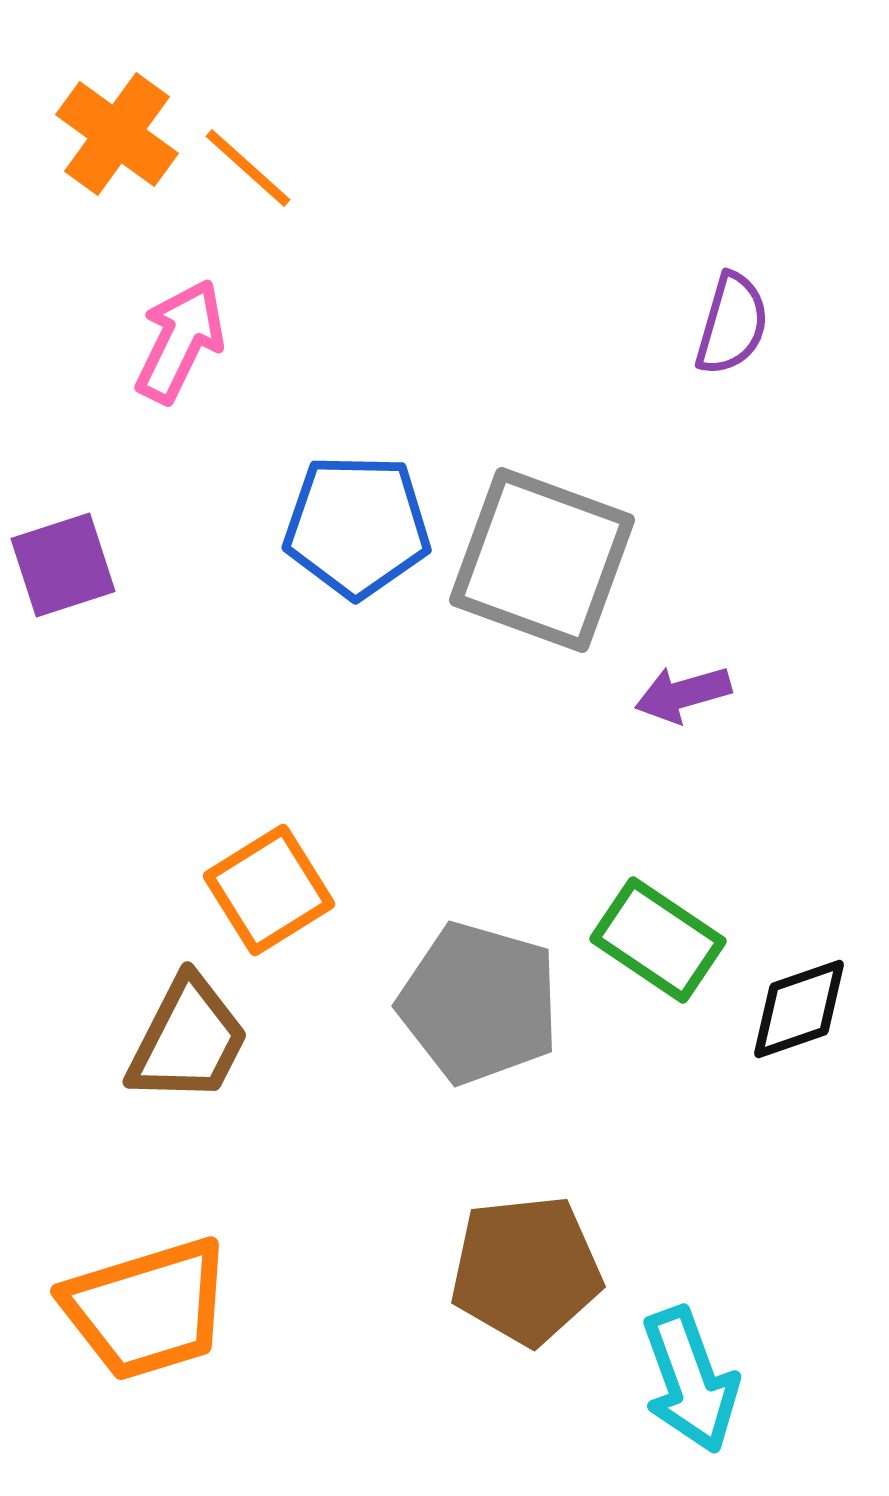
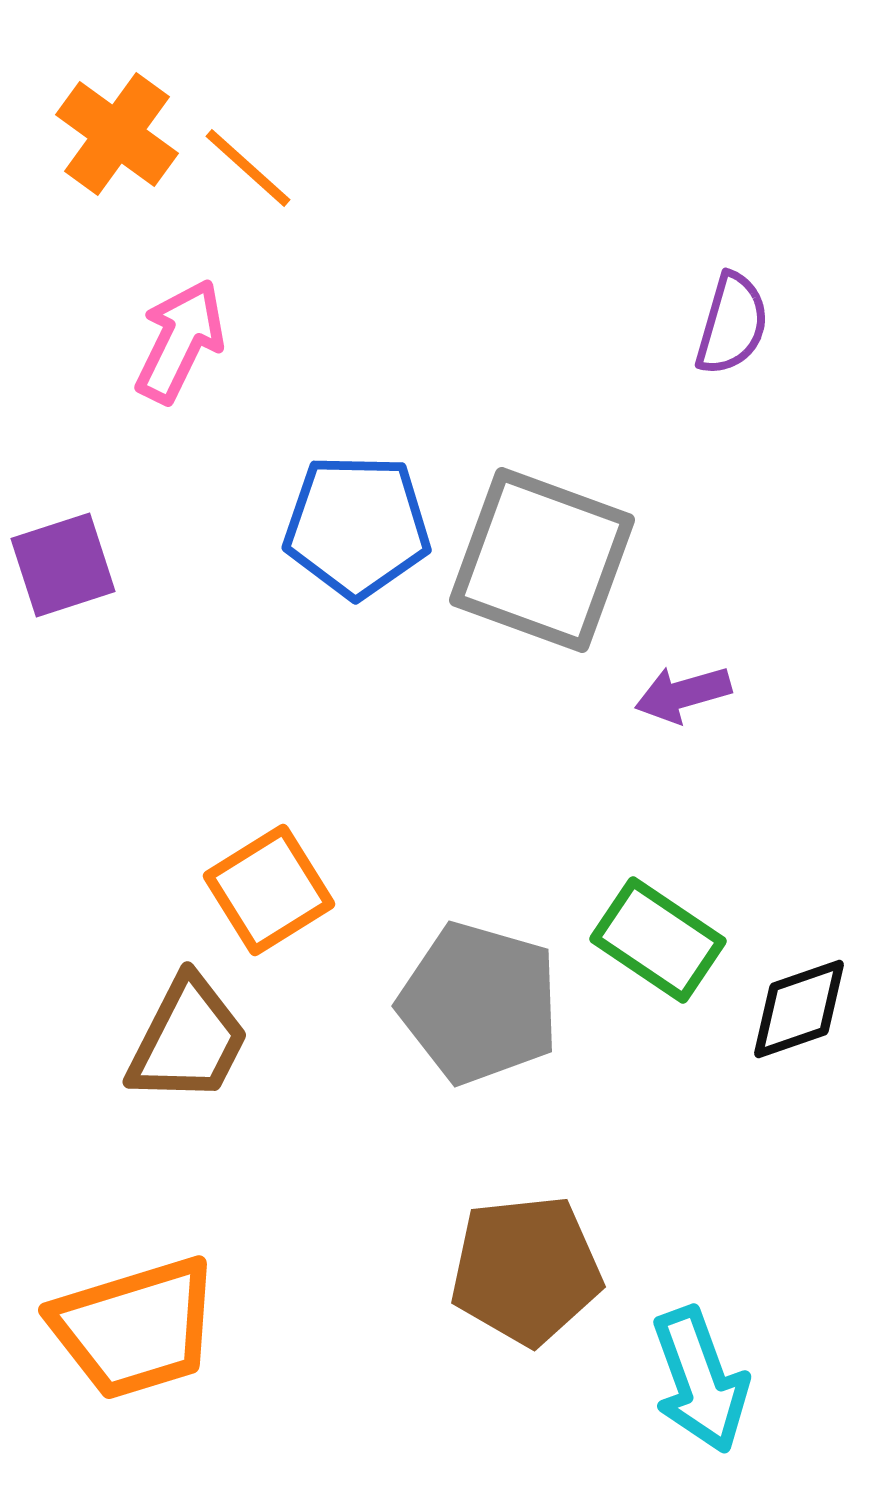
orange trapezoid: moved 12 px left, 19 px down
cyan arrow: moved 10 px right
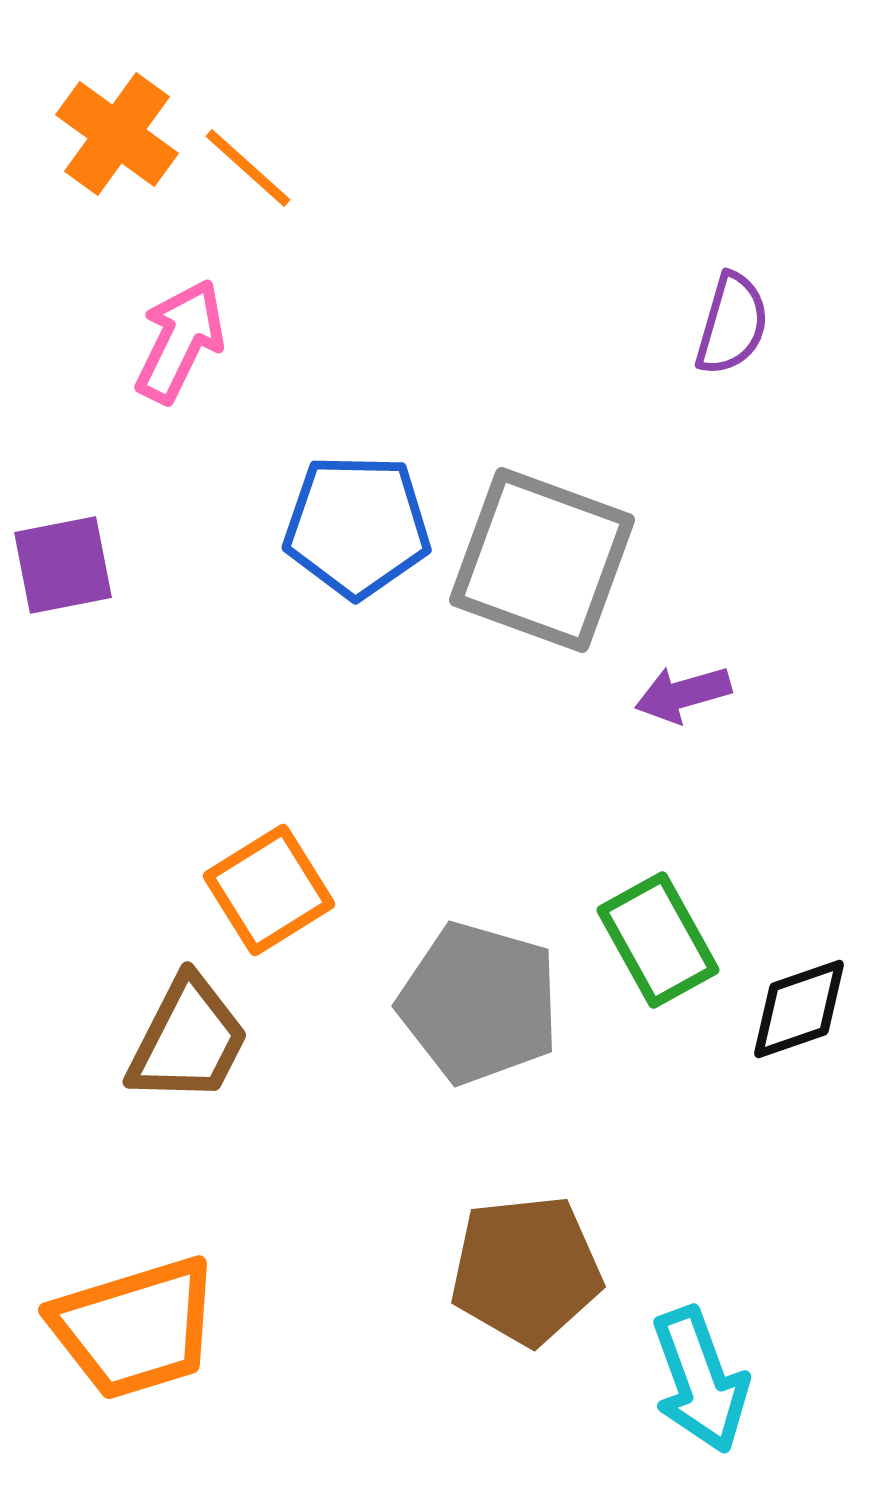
purple square: rotated 7 degrees clockwise
green rectangle: rotated 27 degrees clockwise
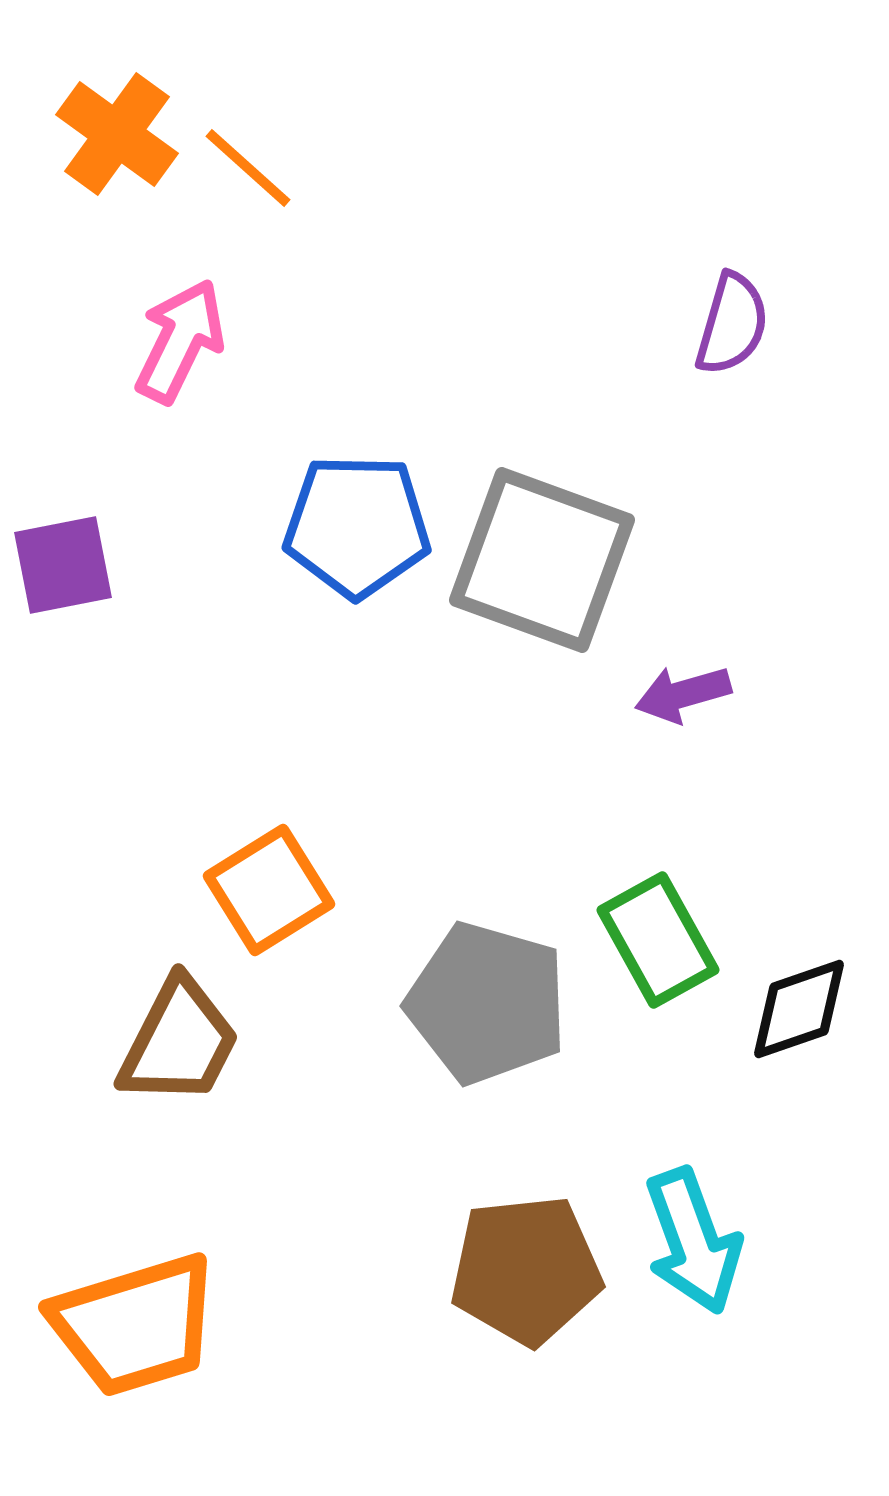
gray pentagon: moved 8 px right
brown trapezoid: moved 9 px left, 2 px down
orange trapezoid: moved 3 px up
cyan arrow: moved 7 px left, 139 px up
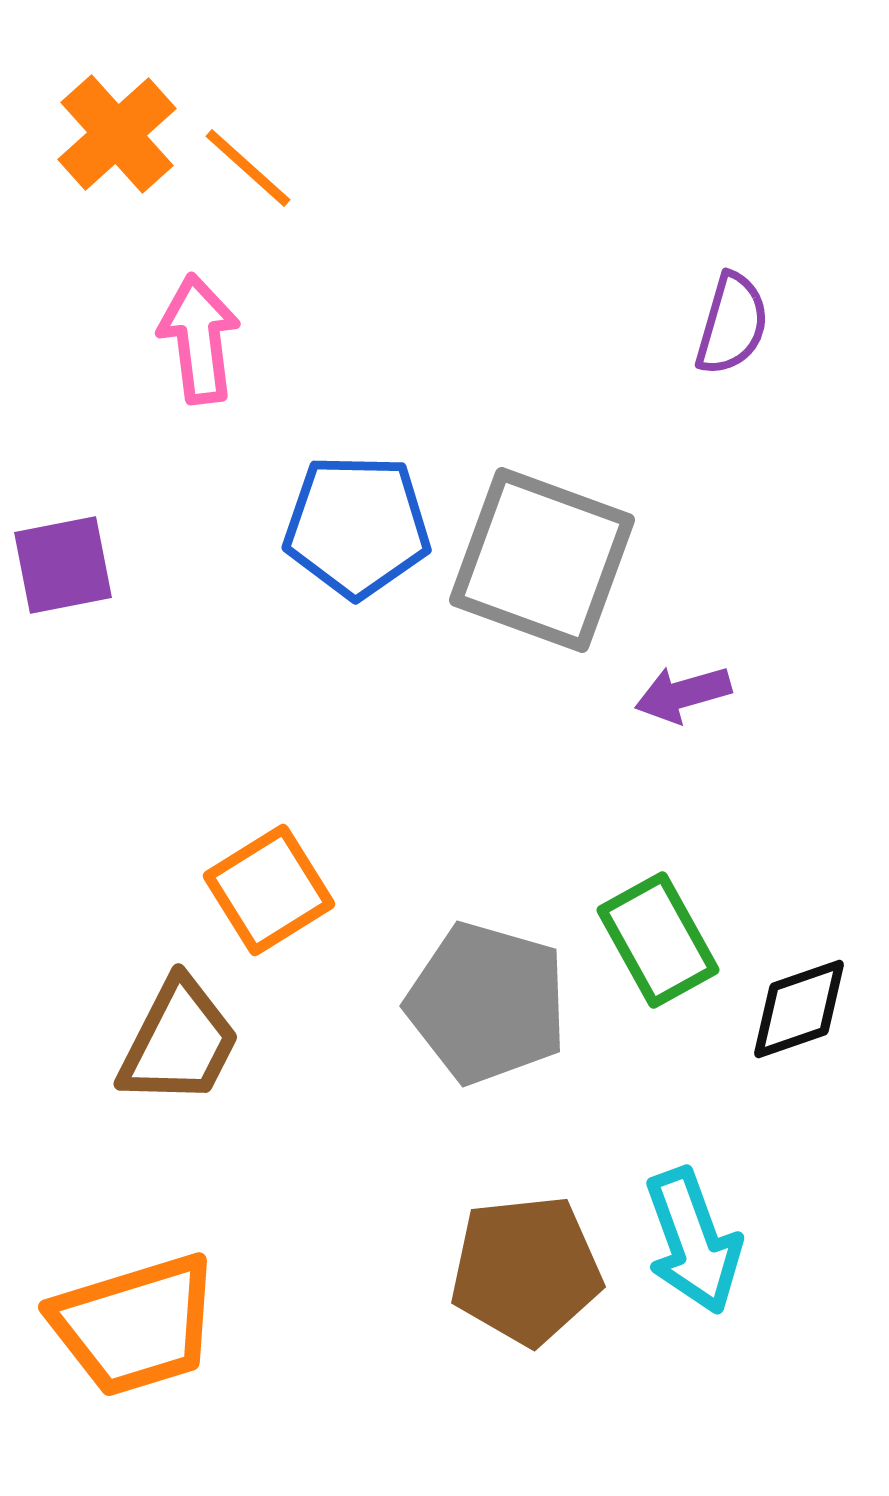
orange cross: rotated 12 degrees clockwise
pink arrow: moved 19 px right, 2 px up; rotated 33 degrees counterclockwise
